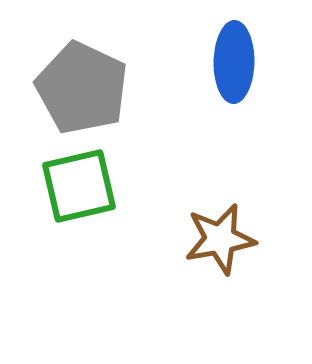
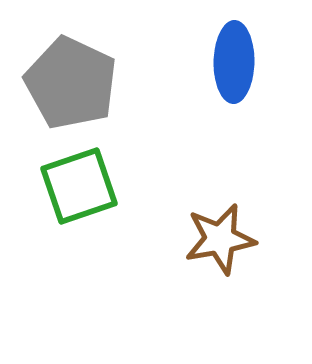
gray pentagon: moved 11 px left, 5 px up
green square: rotated 6 degrees counterclockwise
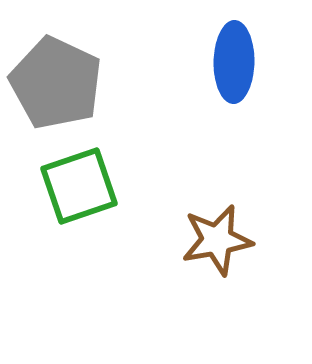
gray pentagon: moved 15 px left
brown star: moved 3 px left, 1 px down
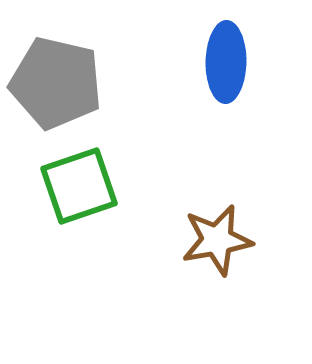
blue ellipse: moved 8 px left
gray pentagon: rotated 12 degrees counterclockwise
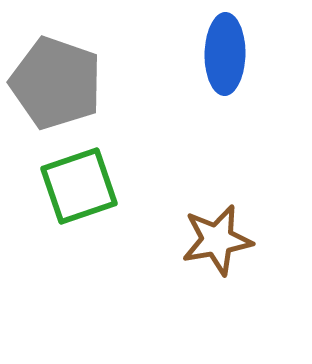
blue ellipse: moved 1 px left, 8 px up
gray pentagon: rotated 6 degrees clockwise
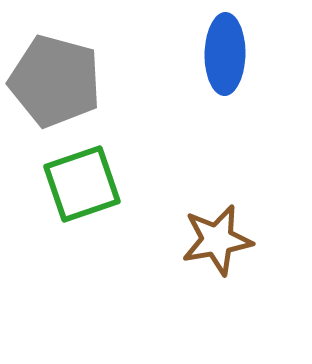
gray pentagon: moved 1 px left, 2 px up; rotated 4 degrees counterclockwise
green square: moved 3 px right, 2 px up
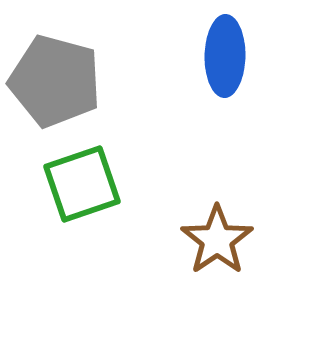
blue ellipse: moved 2 px down
brown star: rotated 24 degrees counterclockwise
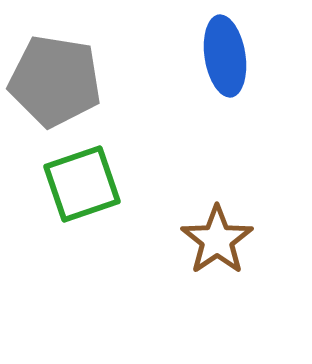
blue ellipse: rotated 10 degrees counterclockwise
gray pentagon: rotated 6 degrees counterclockwise
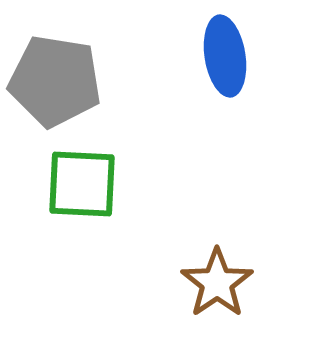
green square: rotated 22 degrees clockwise
brown star: moved 43 px down
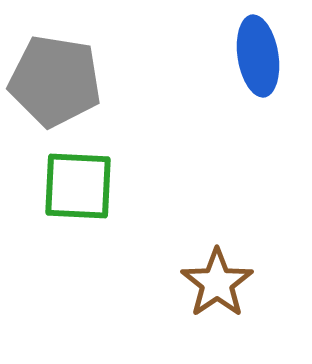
blue ellipse: moved 33 px right
green square: moved 4 px left, 2 px down
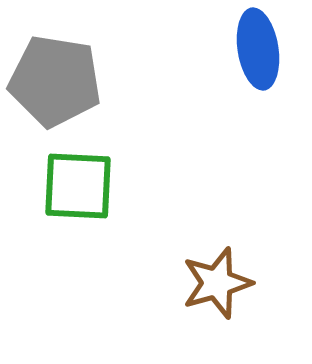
blue ellipse: moved 7 px up
brown star: rotated 18 degrees clockwise
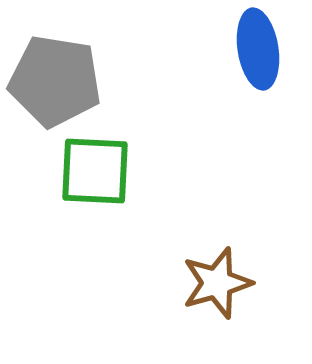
green square: moved 17 px right, 15 px up
